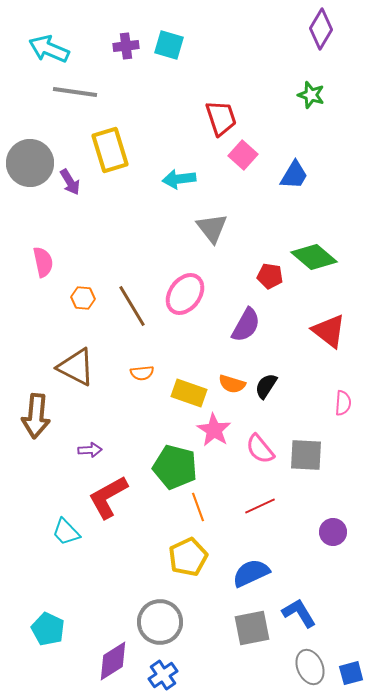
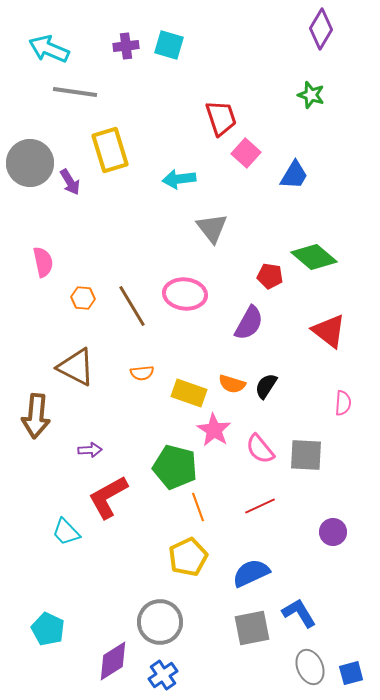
pink square at (243, 155): moved 3 px right, 2 px up
pink ellipse at (185, 294): rotated 60 degrees clockwise
purple semicircle at (246, 325): moved 3 px right, 2 px up
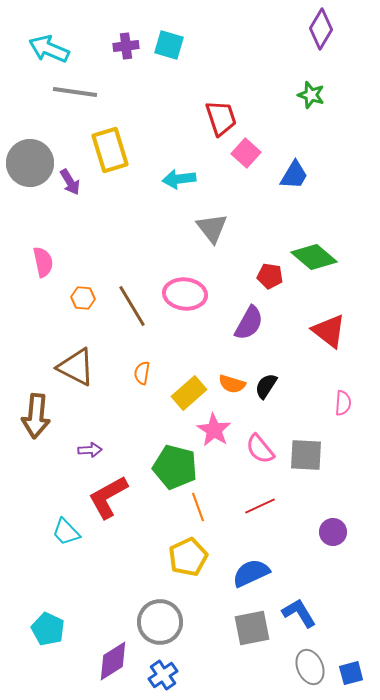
orange semicircle at (142, 373): rotated 105 degrees clockwise
yellow rectangle at (189, 393): rotated 60 degrees counterclockwise
